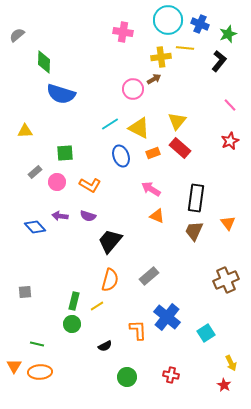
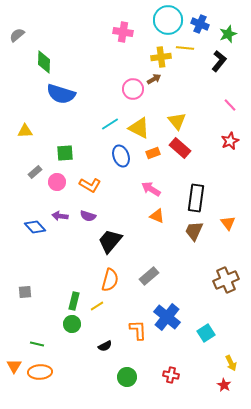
yellow triangle at (177, 121): rotated 18 degrees counterclockwise
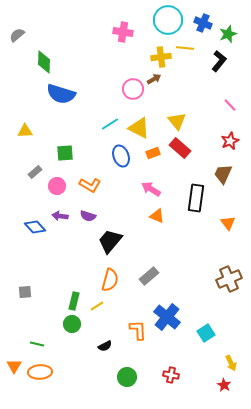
blue cross at (200, 24): moved 3 px right, 1 px up
pink circle at (57, 182): moved 4 px down
brown trapezoid at (194, 231): moved 29 px right, 57 px up
brown cross at (226, 280): moved 3 px right, 1 px up
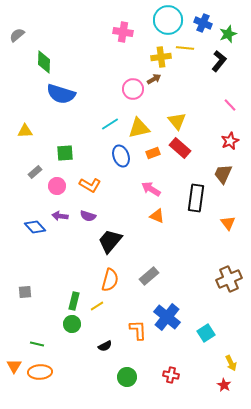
yellow triangle at (139, 128): rotated 40 degrees counterclockwise
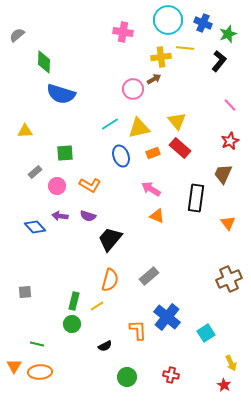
black trapezoid at (110, 241): moved 2 px up
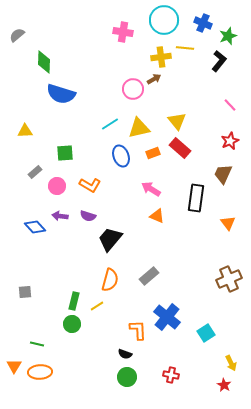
cyan circle at (168, 20): moved 4 px left
green star at (228, 34): moved 2 px down
black semicircle at (105, 346): moved 20 px right, 8 px down; rotated 48 degrees clockwise
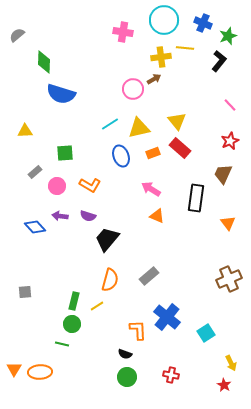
black trapezoid at (110, 239): moved 3 px left
green line at (37, 344): moved 25 px right
orange triangle at (14, 366): moved 3 px down
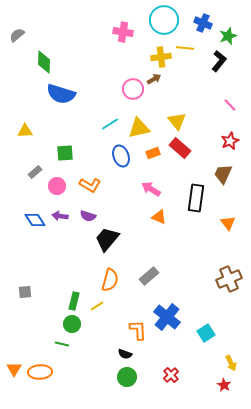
orange triangle at (157, 216): moved 2 px right, 1 px down
blue diamond at (35, 227): moved 7 px up; rotated 10 degrees clockwise
red cross at (171, 375): rotated 35 degrees clockwise
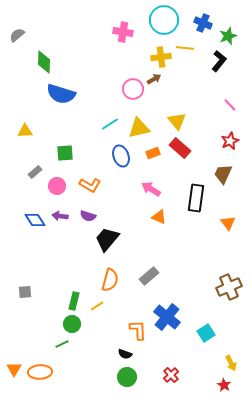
brown cross at (229, 279): moved 8 px down
green line at (62, 344): rotated 40 degrees counterclockwise
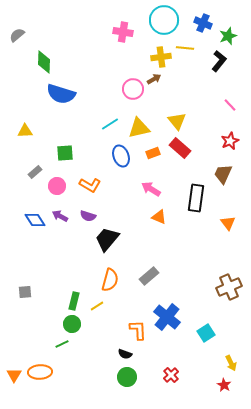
purple arrow at (60, 216): rotated 21 degrees clockwise
orange triangle at (14, 369): moved 6 px down
